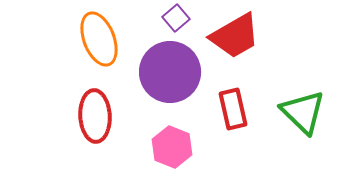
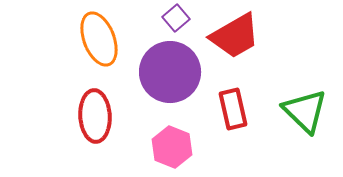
green triangle: moved 2 px right, 1 px up
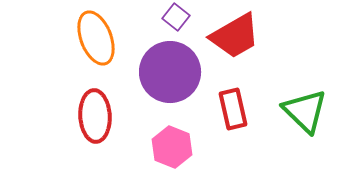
purple square: moved 1 px up; rotated 12 degrees counterclockwise
orange ellipse: moved 3 px left, 1 px up
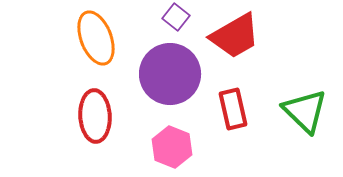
purple circle: moved 2 px down
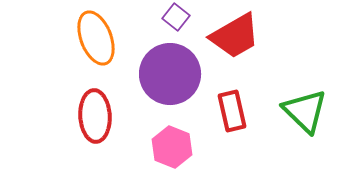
red rectangle: moved 1 px left, 2 px down
